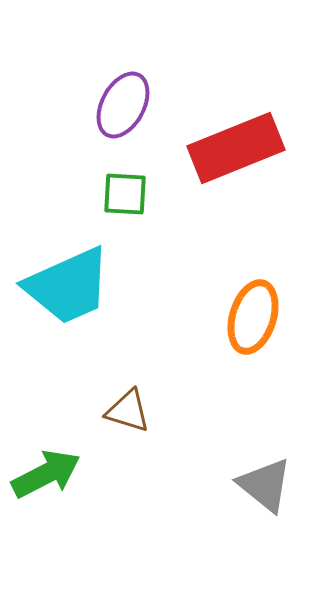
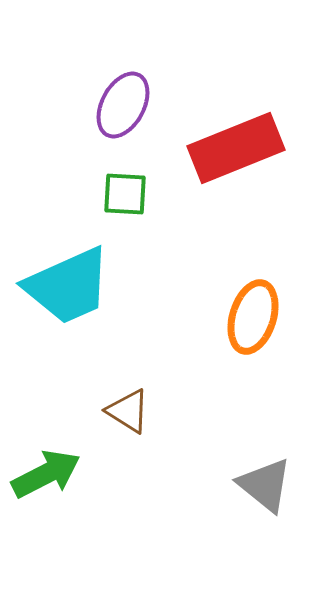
brown triangle: rotated 15 degrees clockwise
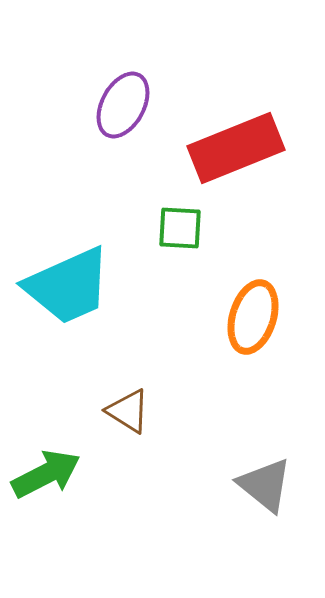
green square: moved 55 px right, 34 px down
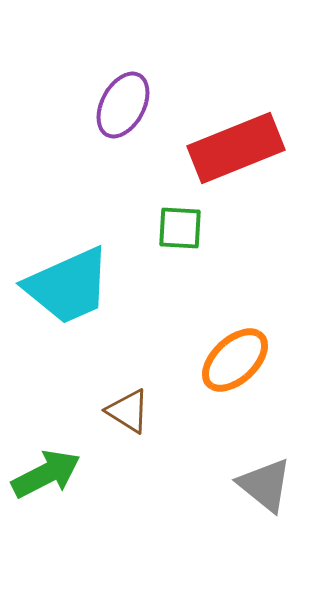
orange ellipse: moved 18 px left, 43 px down; rotated 30 degrees clockwise
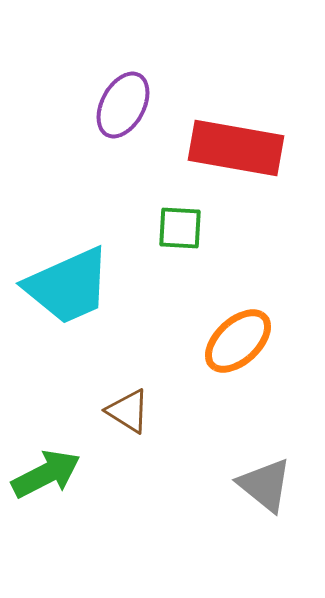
red rectangle: rotated 32 degrees clockwise
orange ellipse: moved 3 px right, 19 px up
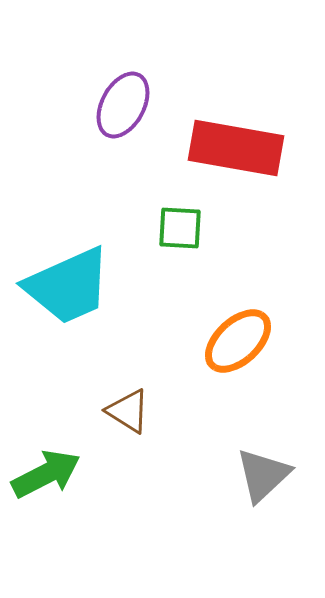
gray triangle: moved 2 px left, 10 px up; rotated 38 degrees clockwise
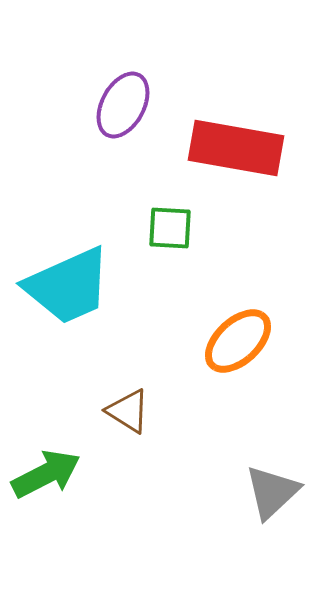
green square: moved 10 px left
gray triangle: moved 9 px right, 17 px down
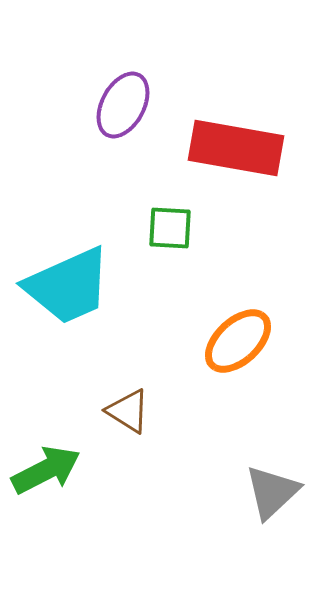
green arrow: moved 4 px up
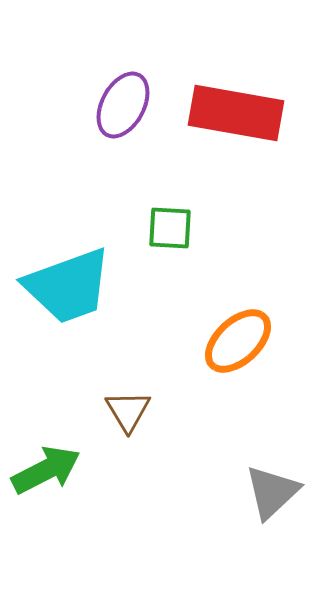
red rectangle: moved 35 px up
cyan trapezoid: rotated 4 degrees clockwise
brown triangle: rotated 27 degrees clockwise
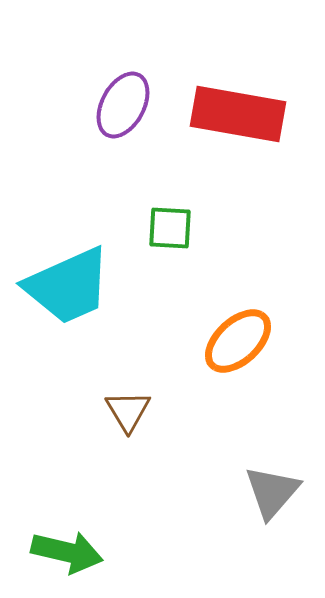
red rectangle: moved 2 px right, 1 px down
cyan trapezoid: rotated 4 degrees counterclockwise
green arrow: moved 21 px right, 82 px down; rotated 40 degrees clockwise
gray triangle: rotated 6 degrees counterclockwise
